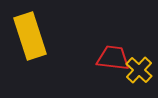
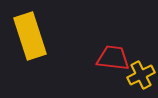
yellow cross: moved 2 px right, 5 px down; rotated 20 degrees clockwise
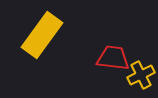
yellow rectangle: moved 12 px right, 1 px up; rotated 54 degrees clockwise
